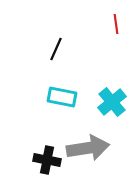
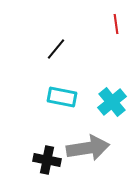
black line: rotated 15 degrees clockwise
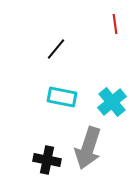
red line: moved 1 px left
gray arrow: rotated 117 degrees clockwise
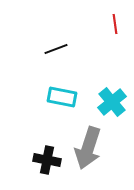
black line: rotated 30 degrees clockwise
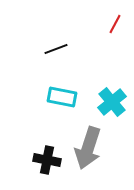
red line: rotated 36 degrees clockwise
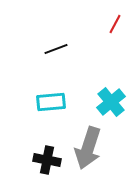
cyan rectangle: moved 11 px left, 5 px down; rotated 16 degrees counterclockwise
cyan cross: moved 1 px left
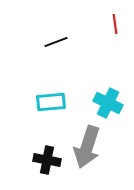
red line: rotated 36 degrees counterclockwise
black line: moved 7 px up
cyan cross: moved 3 px left, 1 px down; rotated 24 degrees counterclockwise
gray arrow: moved 1 px left, 1 px up
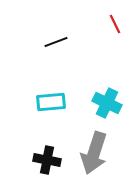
red line: rotated 18 degrees counterclockwise
cyan cross: moved 1 px left
gray arrow: moved 7 px right, 6 px down
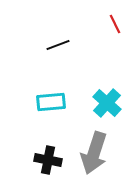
black line: moved 2 px right, 3 px down
cyan cross: rotated 16 degrees clockwise
black cross: moved 1 px right
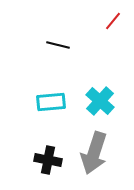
red line: moved 2 px left, 3 px up; rotated 66 degrees clockwise
black line: rotated 35 degrees clockwise
cyan cross: moved 7 px left, 2 px up
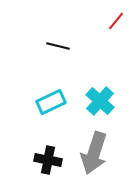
red line: moved 3 px right
black line: moved 1 px down
cyan rectangle: rotated 20 degrees counterclockwise
